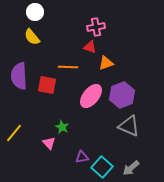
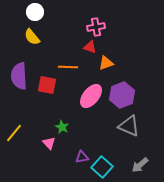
gray arrow: moved 9 px right, 3 px up
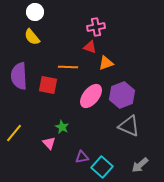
red square: moved 1 px right
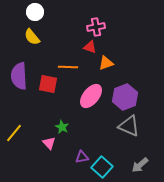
red square: moved 1 px up
purple hexagon: moved 3 px right, 2 px down
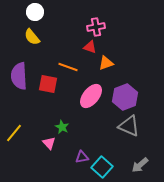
orange line: rotated 18 degrees clockwise
